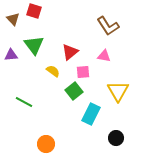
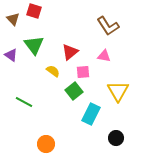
purple triangle: rotated 40 degrees clockwise
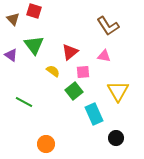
cyan rectangle: moved 3 px right; rotated 50 degrees counterclockwise
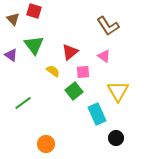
pink triangle: rotated 24 degrees clockwise
green line: moved 1 px left, 1 px down; rotated 66 degrees counterclockwise
cyan rectangle: moved 3 px right
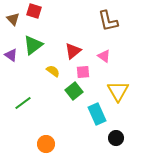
brown L-shape: moved 5 px up; rotated 20 degrees clockwise
green triangle: moved 1 px left; rotated 30 degrees clockwise
red triangle: moved 3 px right, 1 px up
